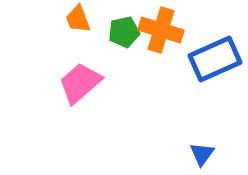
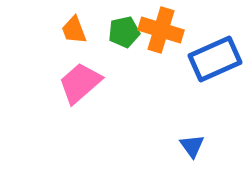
orange trapezoid: moved 4 px left, 11 px down
blue triangle: moved 10 px left, 8 px up; rotated 12 degrees counterclockwise
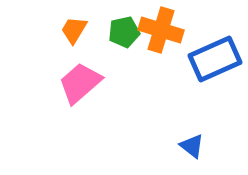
orange trapezoid: rotated 52 degrees clockwise
blue triangle: rotated 16 degrees counterclockwise
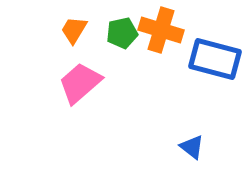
green pentagon: moved 2 px left, 1 px down
blue rectangle: rotated 39 degrees clockwise
blue triangle: moved 1 px down
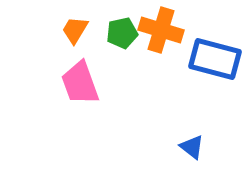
orange trapezoid: moved 1 px right
pink trapezoid: rotated 69 degrees counterclockwise
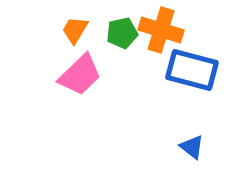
blue rectangle: moved 23 px left, 11 px down
pink trapezoid: moved 8 px up; rotated 114 degrees counterclockwise
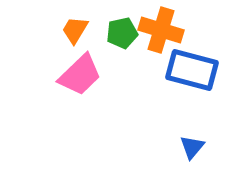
blue triangle: rotated 32 degrees clockwise
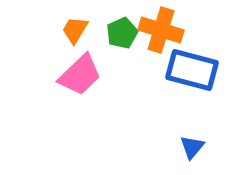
green pentagon: rotated 12 degrees counterclockwise
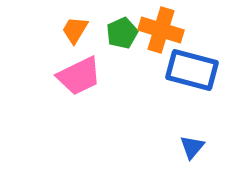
pink trapezoid: moved 1 px left, 1 px down; rotated 18 degrees clockwise
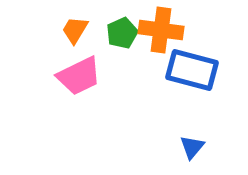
orange cross: rotated 9 degrees counterclockwise
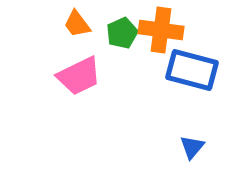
orange trapezoid: moved 2 px right, 6 px up; rotated 68 degrees counterclockwise
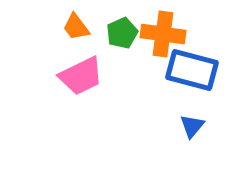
orange trapezoid: moved 1 px left, 3 px down
orange cross: moved 2 px right, 4 px down
pink trapezoid: moved 2 px right
blue triangle: moved 21 px up
